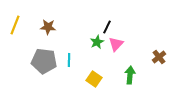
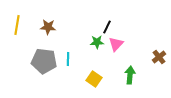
yellow line: moved 2 px right; rotated 12 degrees counterclockwise
green star: rotated 24 degrees clockwise
cyan line: moved 1 px left, 1 px up
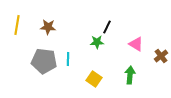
pink triangle: moved 20 px right; rotated 42 degrees counterclockwise
brown cross: moved 2 px right, 1 px up
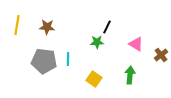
brown star: moved 1 px left
brown cross: moved 1 px up
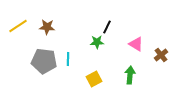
yellow line: moved 1 px right, 1 px down; rotated 48 degrees clockwise
yellow square: rotated 28 degrees clockwise
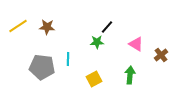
black line: rotated 16 degrees clockwise
gray pentagon: moved 2 px left, 6 px down
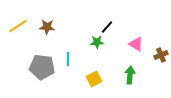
brown cross: rotated 16 degrees clockwise
